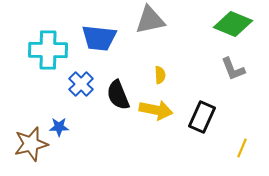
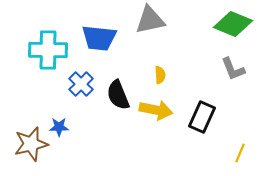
yellow line: moved 2 px left, 5 px down
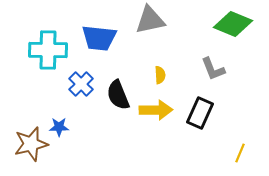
gray L-shape: moved 20 px left
yellow arrow: rotated 12 degrees counterclockwise
black rectangle: moved 2 px left, 4 px up
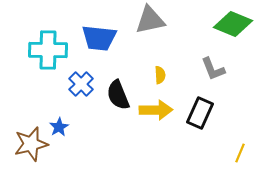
blue star: rotated 30 degrees counterclockwise
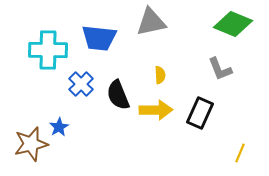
gray triangle: moved 1 px right, 2 px down
gray L-shape: moved 7 px right
